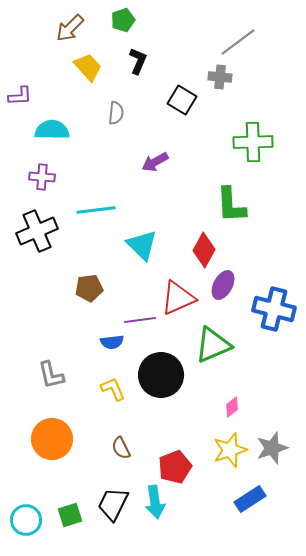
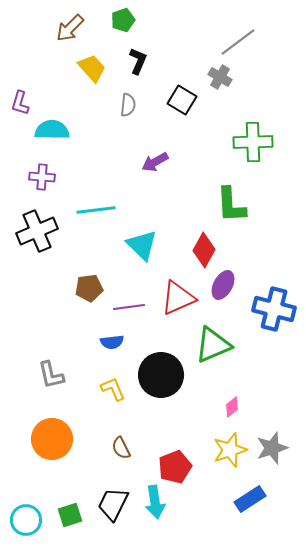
yellow trapezoid: moved 4 px right, 1 px down
gray cross: rotated 25 degrees clockwise
purple L-shape: moved 7 px down; rotated 110 degrees clockwise
gray semicircle: moved 12 px right, 8 px up
purple line: moved 11 px left, 13 px up
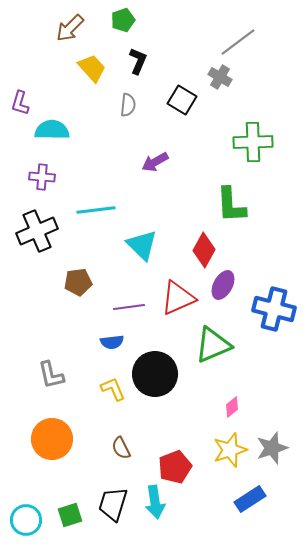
brown pentagon: moved 11 px left, 6 px up
black circle: moved 6 px left, 1 px up
black trapezoid: rotated 9 degrees counterclockwise
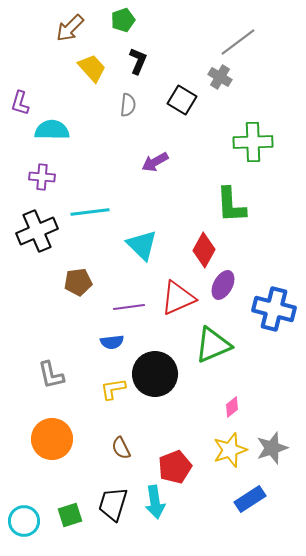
cyan line: moved 6 px left, 2 px down
yellow L-shape: rotated 76 degrees counterclockwise
cyan circle: moved 2 px left, 1 px down
